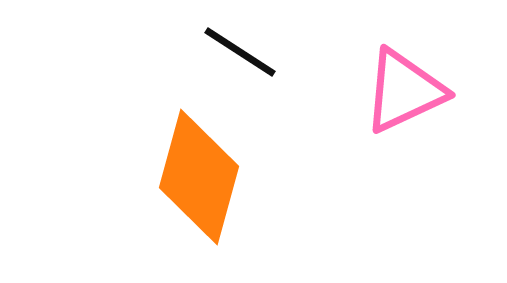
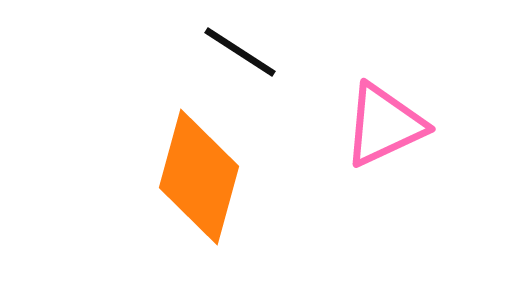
pink triangle: moved 20 px left, 34 px down
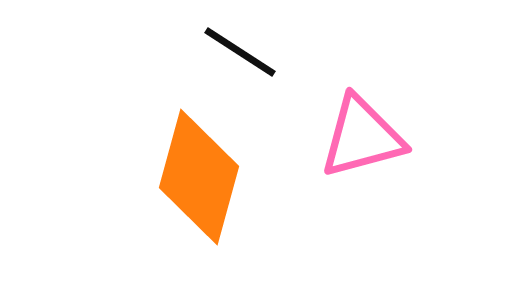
pink triangle: moved 22 px left, 12 px down; rotated 10 degrees clockwise
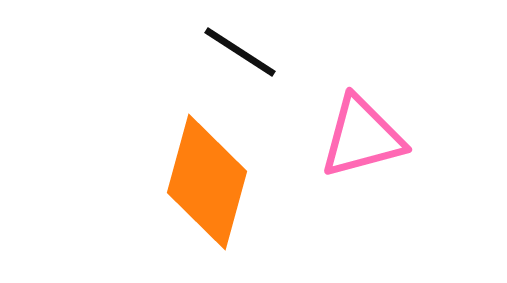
orange diamond: moved 8 px right, 5 px down
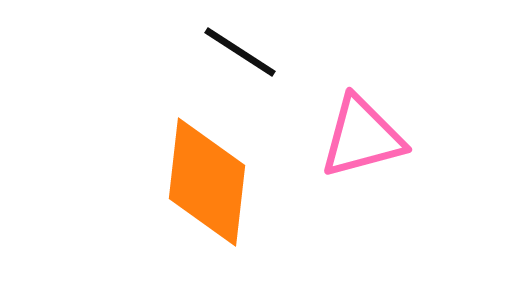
orange diamond: rotated 9 degrees counterclockwise
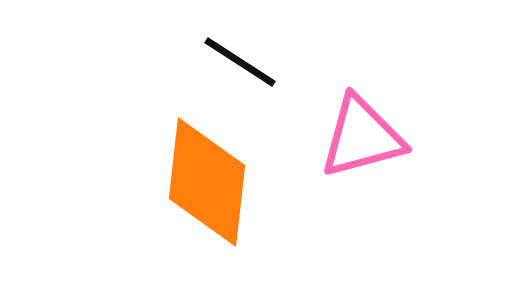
black line: moved 10 px down
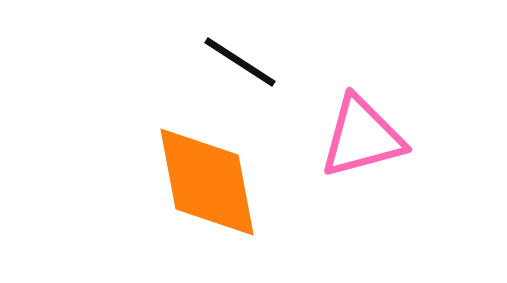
orange diamond: rotated 17 degrees counterclockwise
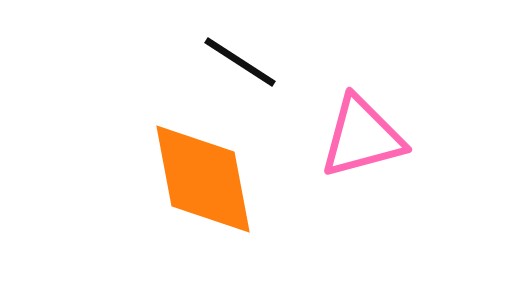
orange diamond: moved 4 px left, 3 px up
